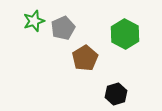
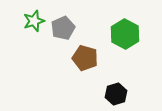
brown pentagon: rotated 25 degrees counterclockwise
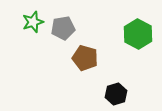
green star: moved 1 px left, 1 px down
gray pentagon: rotated 15 degrees clockwise
green hexagon: moved 13 px right
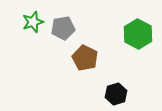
brown pentagon: rotated 10 degrees clockwise
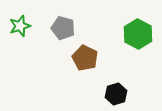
green star: moved 13 px left, 4 px down
gray pentagon: rotated 25 degrees clockwise
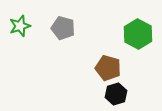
brown pentagon: moved 23 px right, 10 px down; rotated 10 degrees counterclockwise
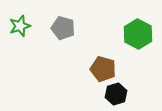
brown pentagon: moved 5 px left, 1 px down
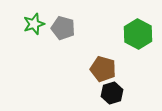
green star: moved 14 px right, 2 px up
black hexagon: moved 4 px left, 1 px up
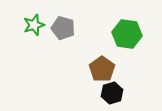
green star: moved 1 px down
green hexagon: moved 11 px left; rotated 20 degrees counterclockwise
brown pentagon: moved 1 px left; rotated 20 degrees clockwise
